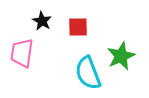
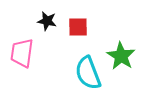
black star: moved 5 px right; rotated 18 degrees counterclockwise
green star: rotated 16 degrees counterclockwise
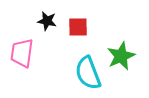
green star: rotated 16 degrees clockwise
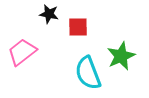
black star: moved 2 px right, 7 px up
pink trapezoid: moved 1 px up; rotated 44 degrees clockwise
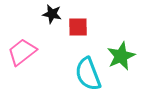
black star: moved 3 px right
cyan semicircle: moved 1 px down
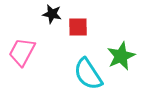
pink trapezoid: rotated 24 degrees counterclockwise
cyan semicircle: rotated 12 degrees counterclockwise
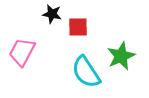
cyan semicircle: moved 2 px left, 2 px up
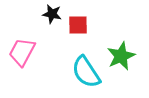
red square: moved 2 px up
